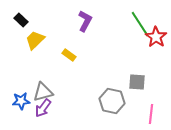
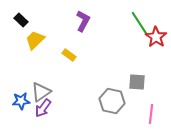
purple L-shape: moved 2 px left
gray triangle: moved 2 px left; rotated 20 degrees counterclockwise
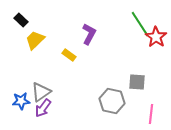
purple L-shape: moved 6 px right, 13 px down
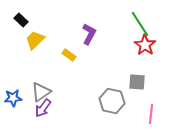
red star: moved 11 px left, 8 px down
blue star: moved 8 px left, 3 px up
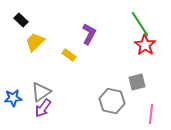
yellow trapezoid: moved 2 px down
gray square: rotated 18 degrees counterclockwise
